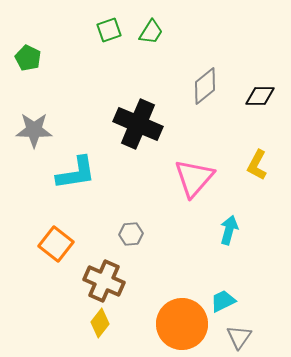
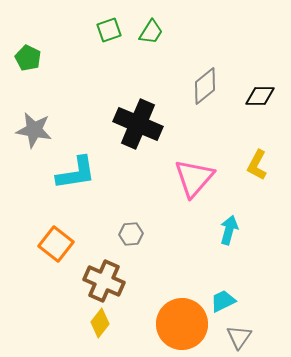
gray star: rotated 9 degrees clockwise
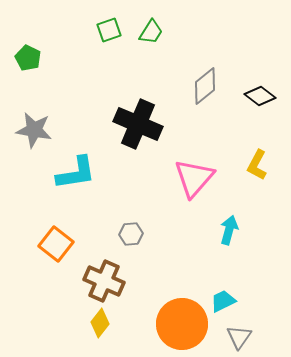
black diamond: rotated 36 degrees clockwise
